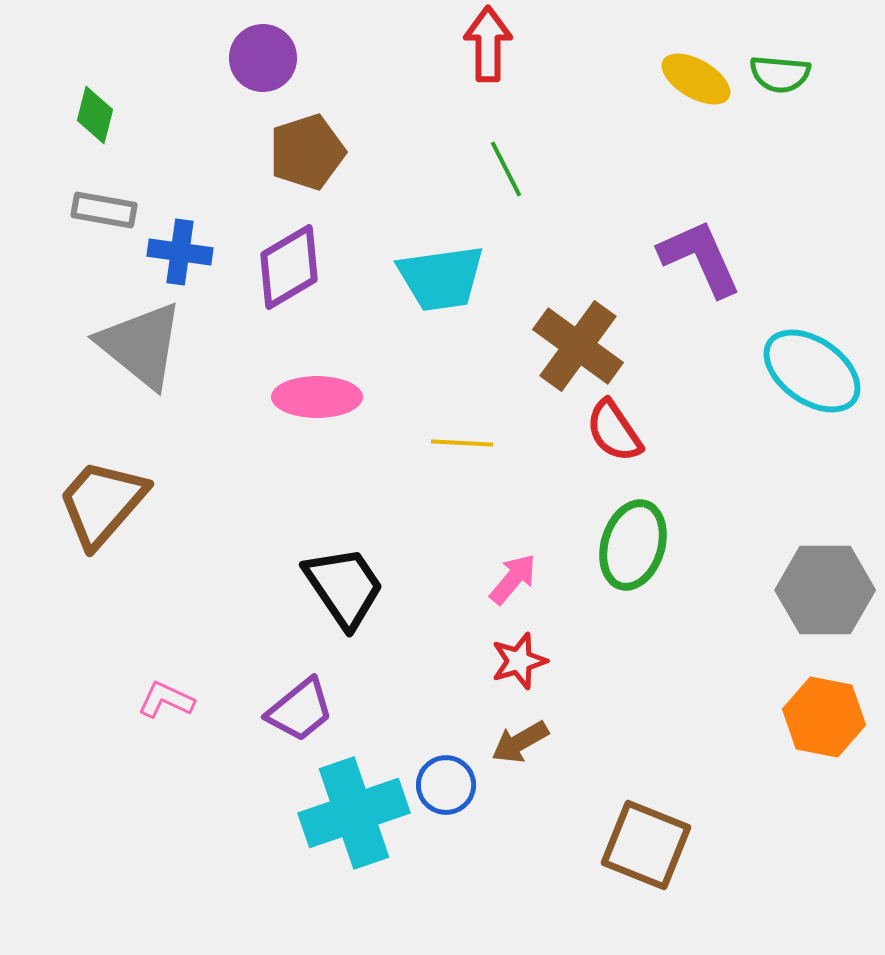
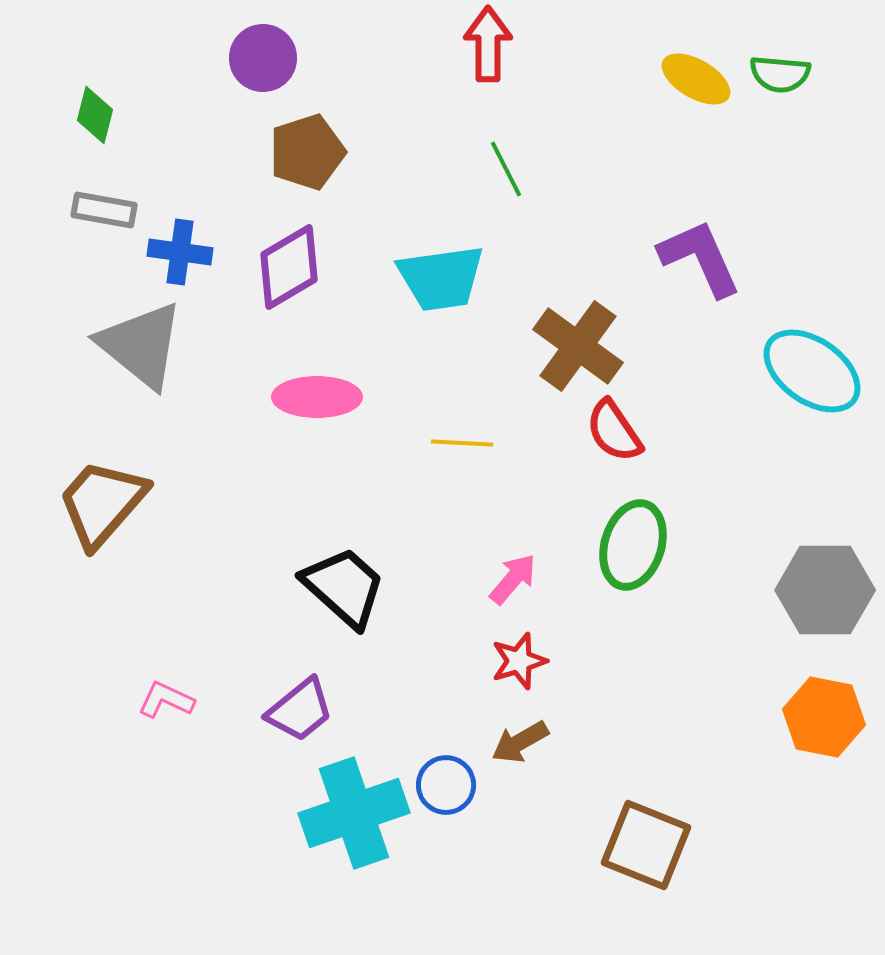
black trapezoid: rotated 14 degrees counterclockwise
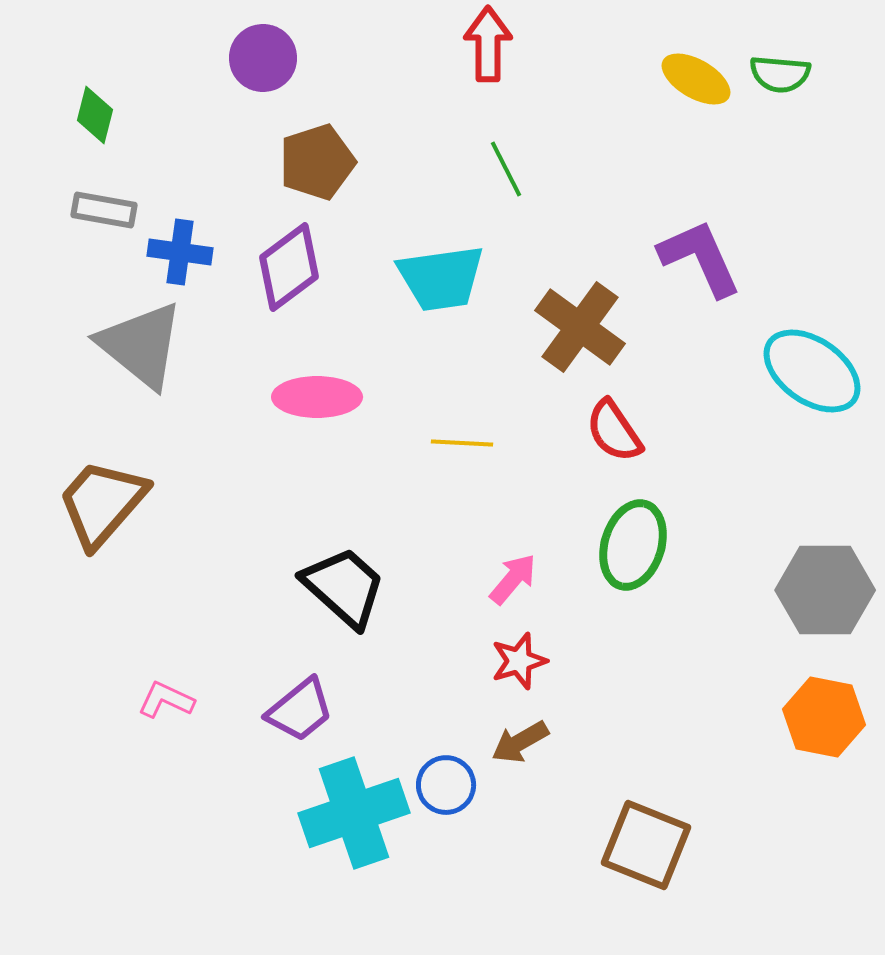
brown pentagon: moved 10 px right, 10 px down
purple diamond: rotated 6 degrees counterclockwise
brown cross: moved 2 px right, 19 px up
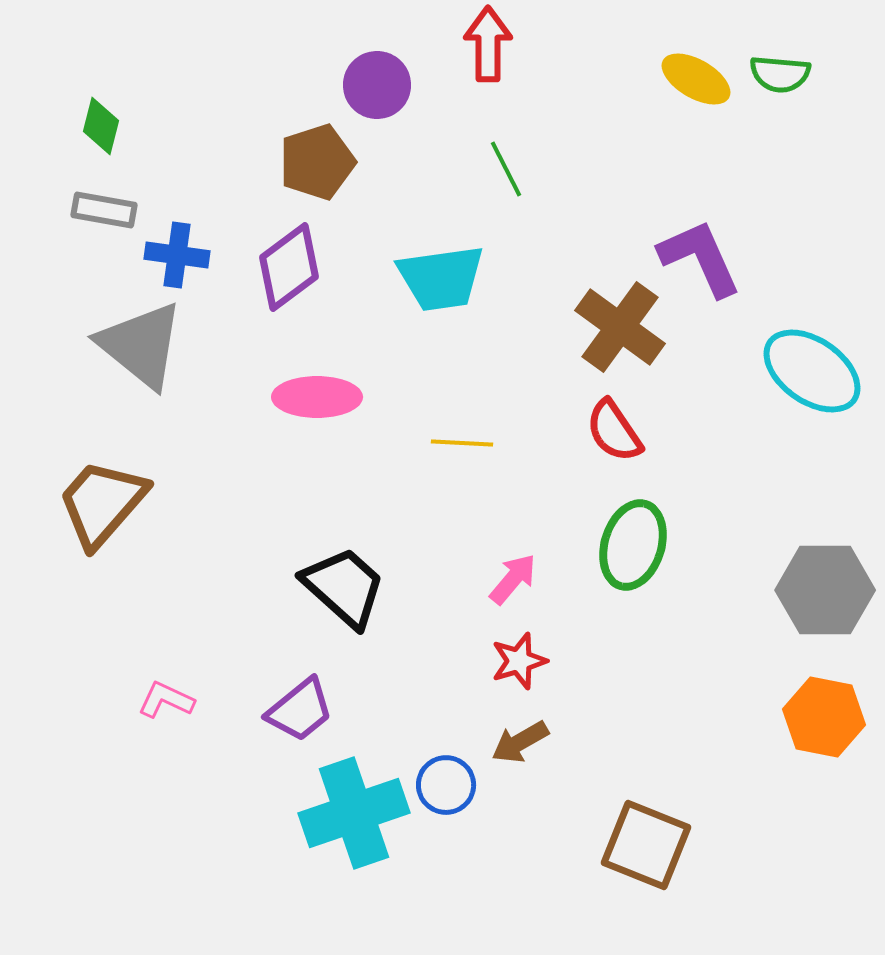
purple circle: moved 114 px right, 27 px down
green diamond: moved 6 px right, 11 px down
blue cross: moved 3 px left, 3 px down
brown cross: moved 40 px right
